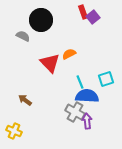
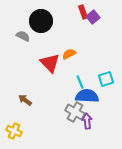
black circle: moved 1 px down
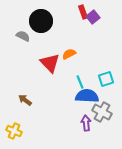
gray cross: moved 27 px right
purple arrow: moved 1 px left, 2 px down
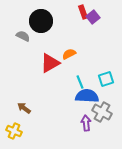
red triangle: rotated 45 degrees clockwise
brown arrow: moved 1 px left, 8 px down
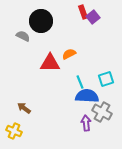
red triangle: rotated 30 degrees clockwise
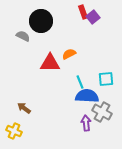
cyan square: rotated 14 degrees clockwise
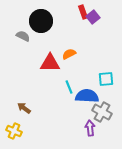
cyan line: moved 11 px left, 5 px down
purple arrow: moved 4 px right, 5 px down
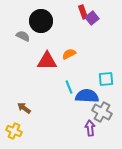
purple square: moved 1 px left, 1 px down
red triangle: moved 3 px left, 2 px up
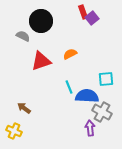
orange semicircle: moved 1 px right
red triangle: moved 6 px left; rotated 20 degrees counterclockwise
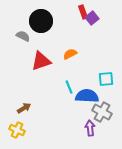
brown arrow: rotated 112 degrees clockwise
yellow cross: moved 3 px right, 1 px up
